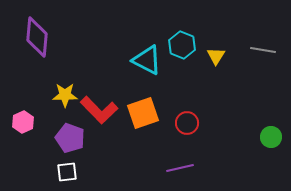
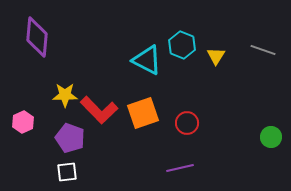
gray line: rotated 10 degrees clockwise
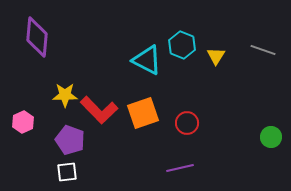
purple pentagon: moved 2 px down
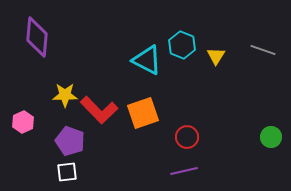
red circle: moved 14 px down
purple pentagon: moved 1 px down
purple line: moved 4 px right, 3 px down
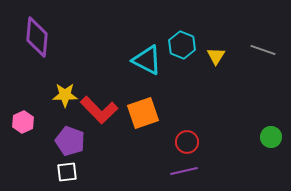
red circle: moved 5 px down
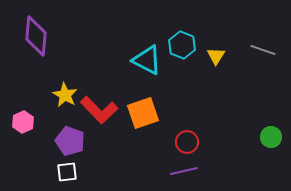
purple diamond: moved 1 px left, 1 px up
yellow star: rotated 30 degrees clockwise
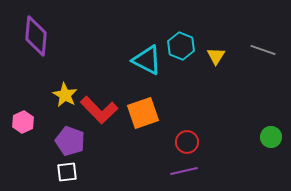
cyan hexagon: moved 1 px left, 1 px down
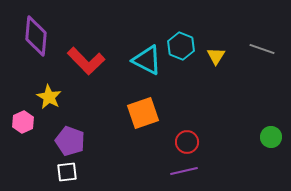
gray line: moved 1 px left, 1 px up
yellow star: moved 16 px left, 2 px down
red L-shape: moved 13 px left, 49 px up
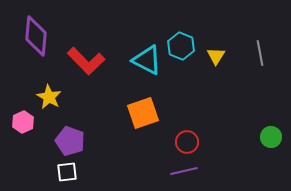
gray line: moved 2 px left, 4 px down; rotated 60 degrees clockwise
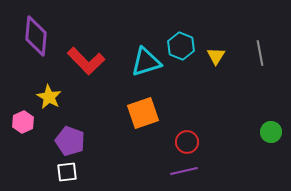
cyan triangle: moved 1 px left, 2 px down; rotated 44 degrees counterclockwise
green circle: moved 5 px up
